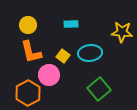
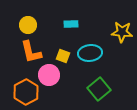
yellow square: rotated 16 degrees counterclockwise
orange hexagon: moved 2 px left, 1 px up
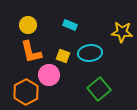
cyan rectangle: moved 1 px left, 1 px down; rotated 24 degrees clockwise
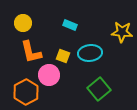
yellow circle: moved 5 px left, 2 px up
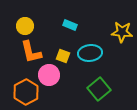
yellow circle: moved 2 px right, 3 px down
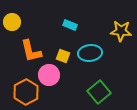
yellow circle: moved 13 px left, 4 px up
yellow star: moved 1 px left, 1 px up
orange L-shape: moved 1 px up
green square: moved 3 px down
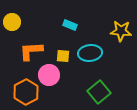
orange L-shape: rotated 100 degrees clockwise
yellow square: rotated 16 degrees counterclockwise
